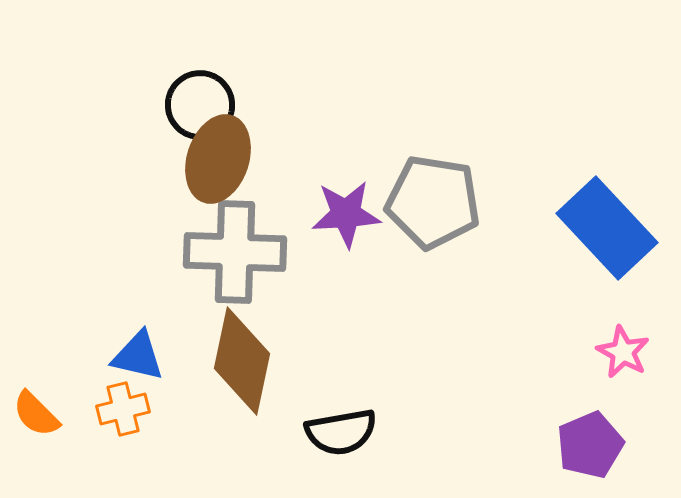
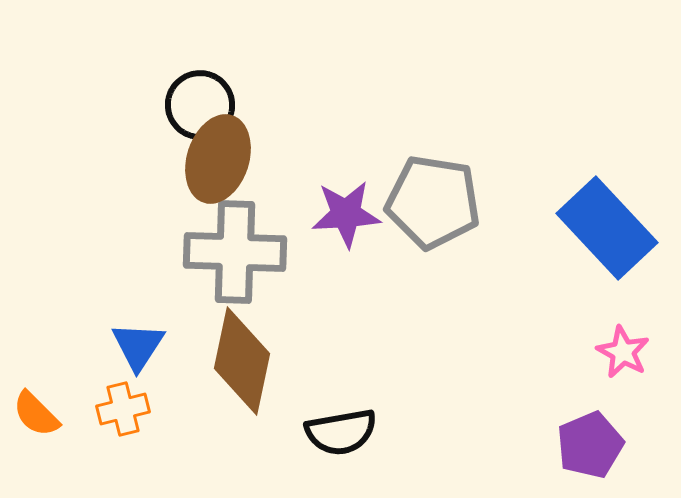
blue triangle: moved 10 px up; rotated 50 degrees clockwise
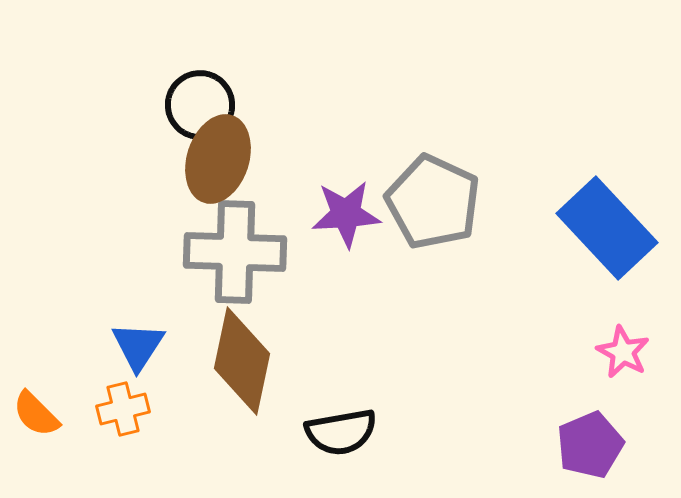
gray pentagon: rotated 16 degrees clockwise
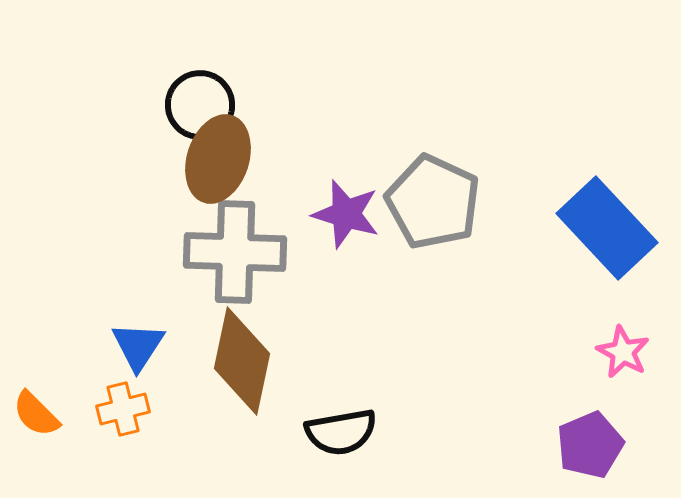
purple star: rotated 20 degrees clockwise
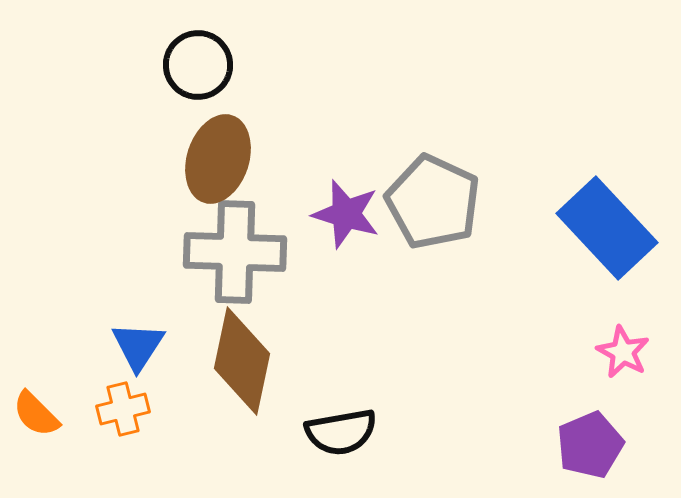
black circle: moved 2 px left, 40 px up
